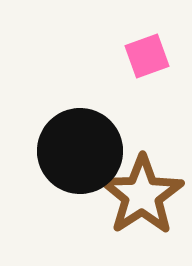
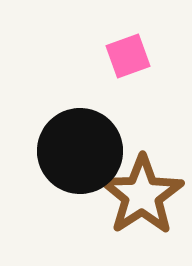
pink square: moved 19 px left
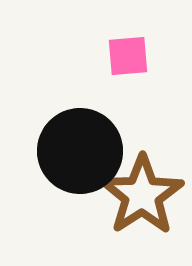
pink square: rotated 15 degrees clockwise
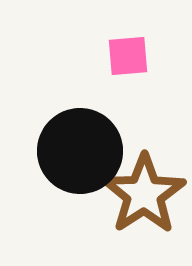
brown star: moved 2 px right, 1 px up
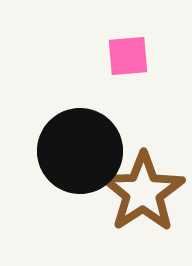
brown star: moved 1 px left, 2 px up
